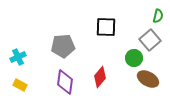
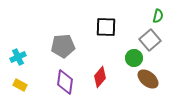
brown ellipse: rotated 10 degrees clockwise
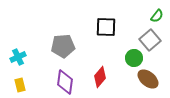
green semicircle: moved 1 px left; rotated 24 degrees clockwise
yellow rectangle: rotated 48 degrees clockwise
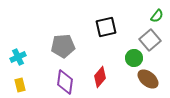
black square: rotated 15 degrees counterclockwise
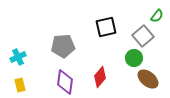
gray square: moved 7 px left, 4 px up
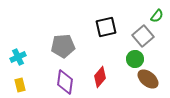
green circle: moved 1 px right, 1 px down
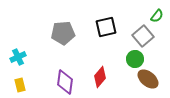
gray pentagon: moved 13 px up
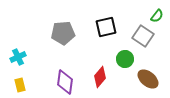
gray square: rotated 15 degrees counterclockwise
green circle: moved 10 px left
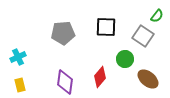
black square: rotated 15 degrees clockwise
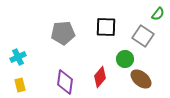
green semicircle: moved 1 px right, 2 px up
brown ellipse: moved 7 px left
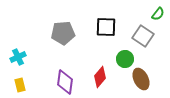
brown ellipse: rotated 25 degrees clockwise
